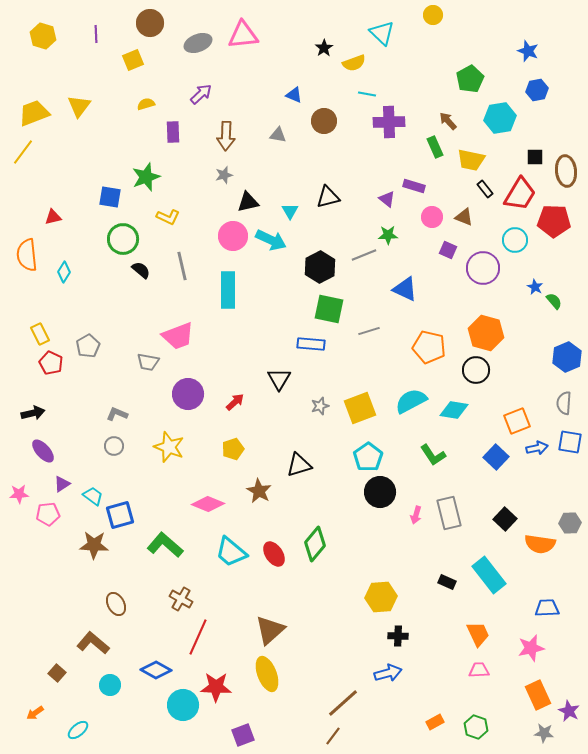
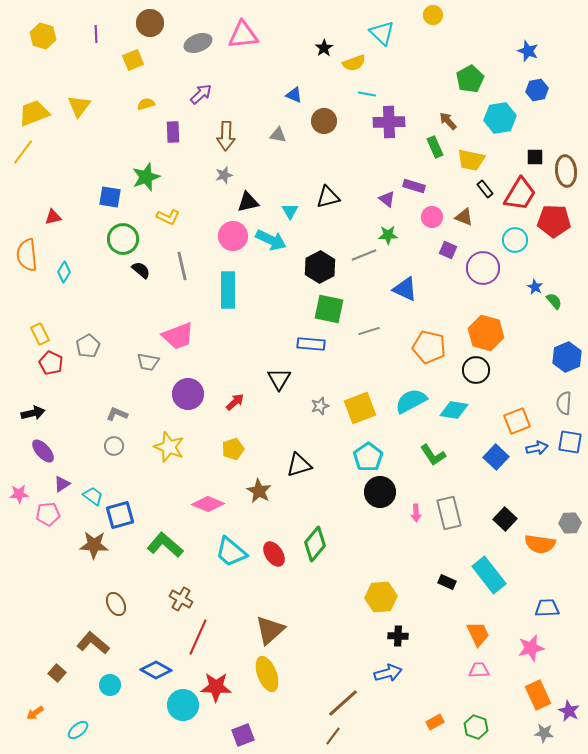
pink arrow at (416, 515): moved 2 px up; rotated 18 degrees counterclockwise
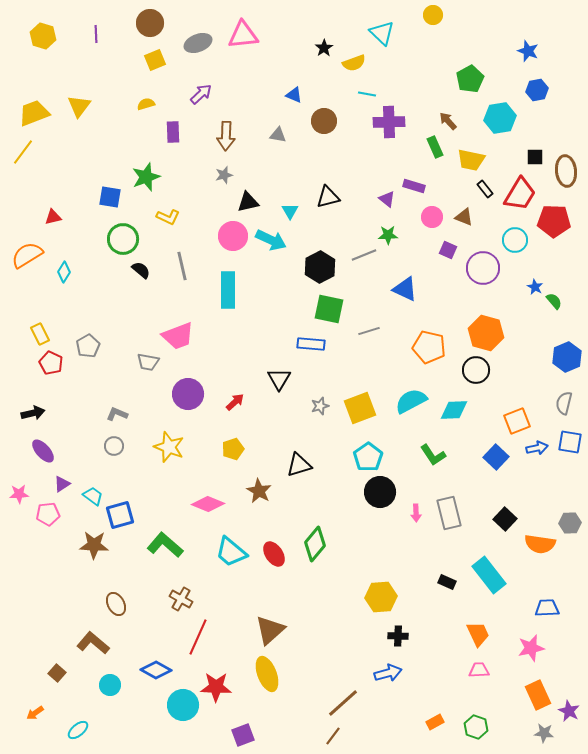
yellow square at (133, 60): moved 22 px right
orange semicircle at (27, 255): rotated 64 degrees clockwise
gray semicircle at (564, 403): rotated 10 degrees clockwise
cyan diamond at (454, 410): rotated 12 degrees counterclockwise
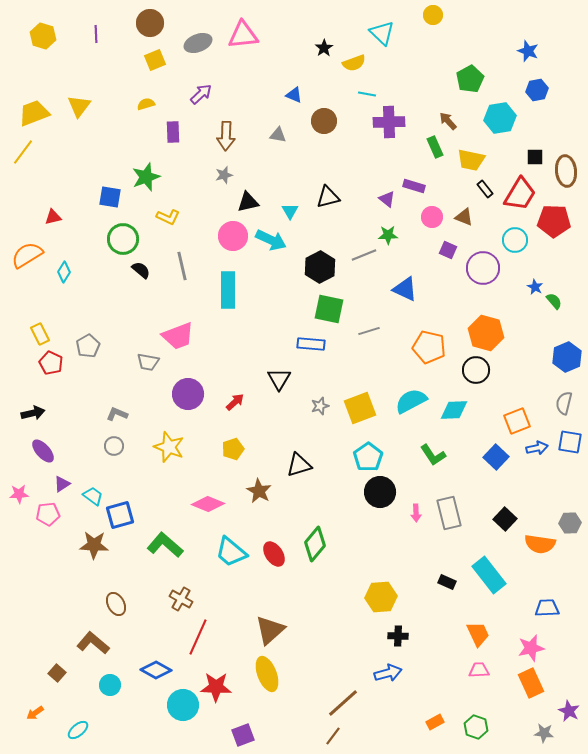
orange rectangle at (538, 695): moved 7 px left, 12 px up
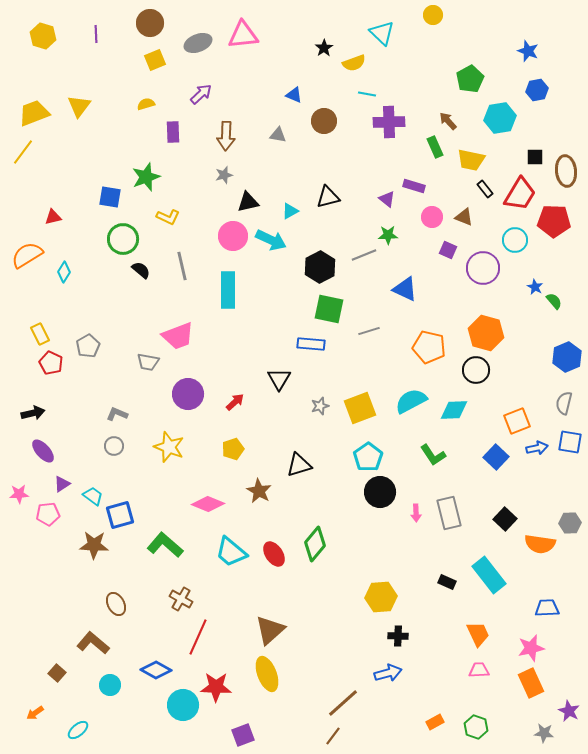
cyan triangle at (290, 211): rotated 30 degrees clockwise
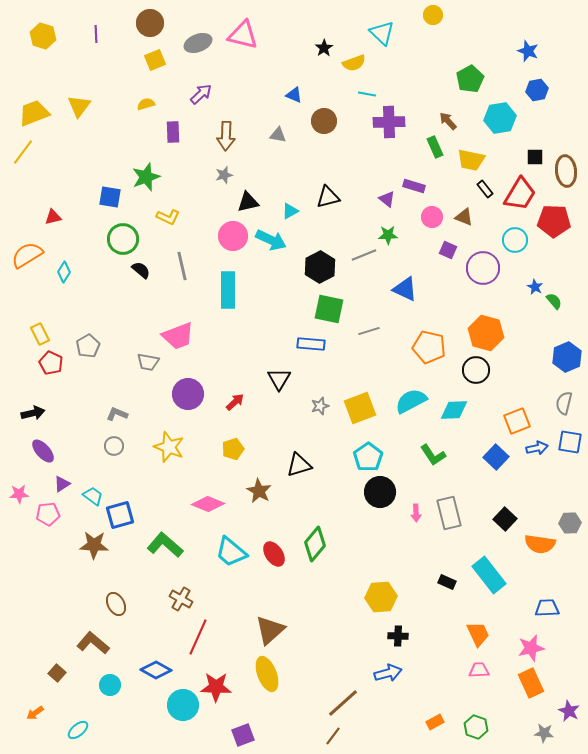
pink triangle at (243, 35): rotated 20 degrees clockwise
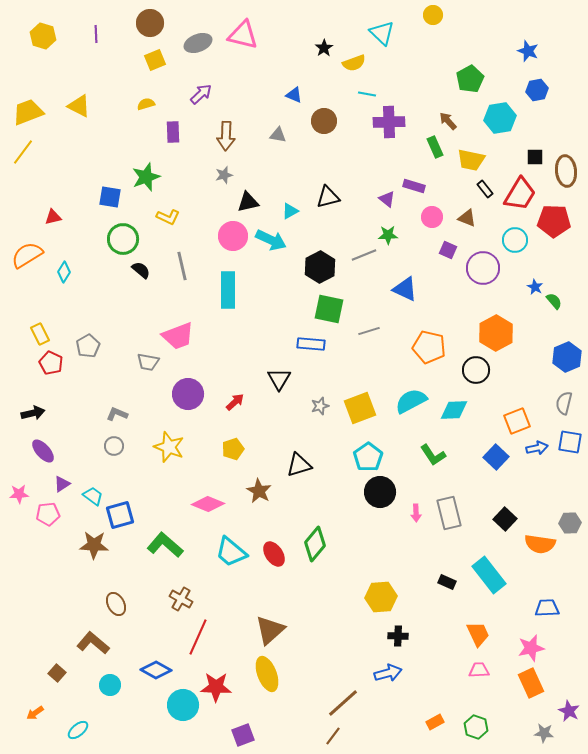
yellow triangle at (79, 106): rotated 40 degrees counterclockwise
yellow trapezoid at (34, 113): moved 6 px left, 1 px up
brown triangle at (464, 217): moved 3 px right, 1 px down
orange hexagon at (486, 333): moved 10 px right; rotated 16 degrees clockwise
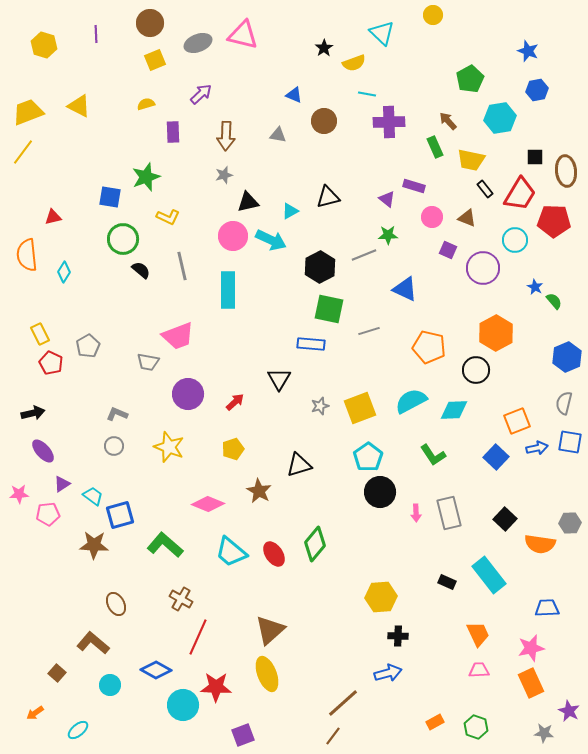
yellow hexagon at (43, 36): moved 1 px right, 9 px down
orange semicircle at (27, 255): rotated 64 degrees counterclockwise
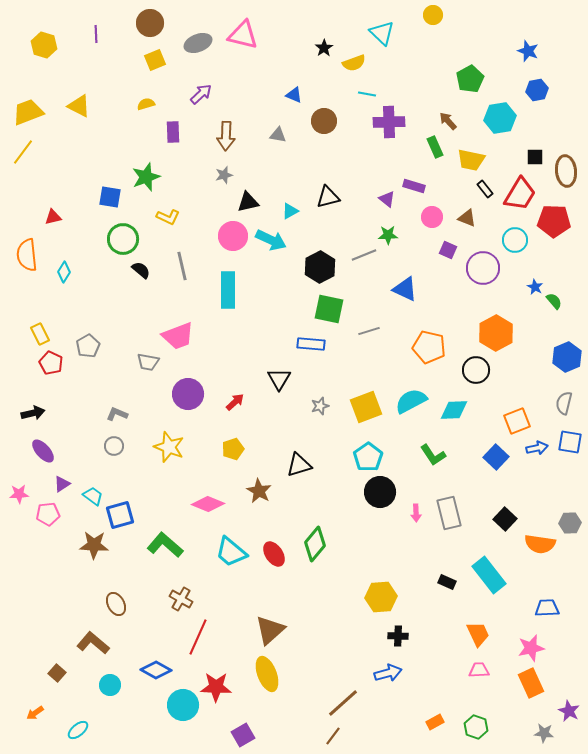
yellow square at (360, 408): moved 6 px right, 1 px up
purple square at (243, 735): rotated 10 degrees counterclockwise
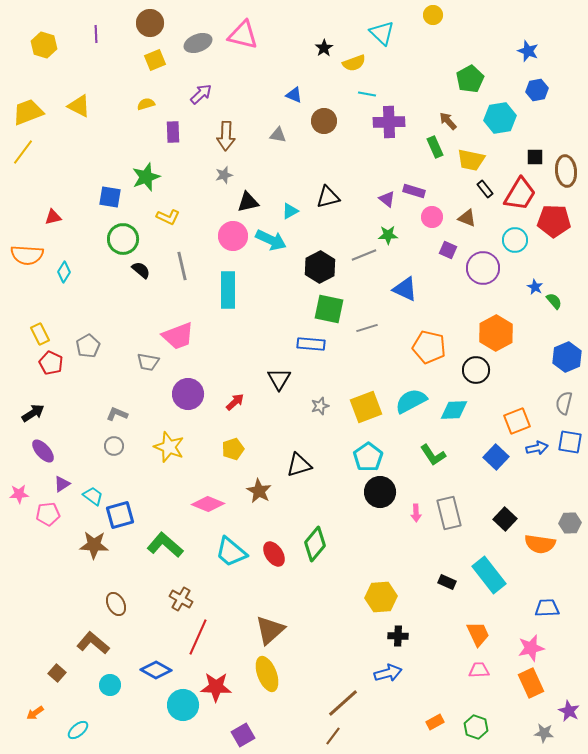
purple rectangle at (414, 186): moved 5 px down
orange semicircle at (27, 255): rotated 80 degrees counterclockwise
gray line at (369, 331): moved 2 px left, 3 px up
black arrow at (33, 413): rotated 20 degrees counterclockwise
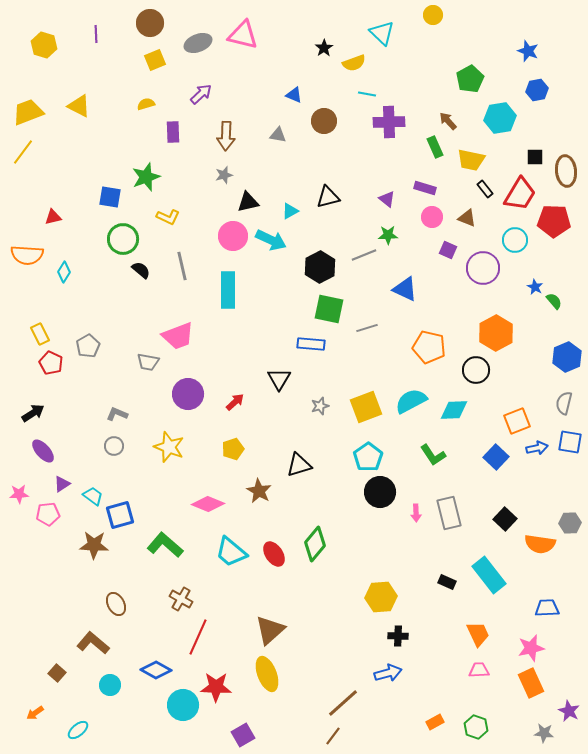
purple rectangle at (414, 191): moved 11 px right, 3 px up
